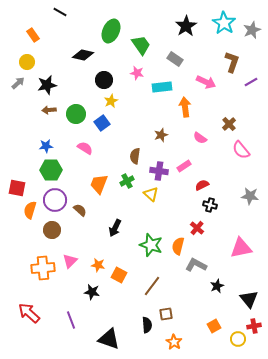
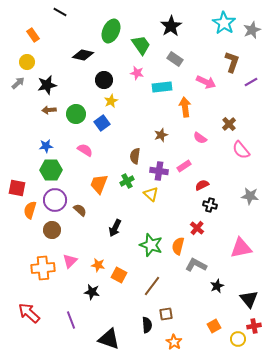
black star at (186, 26): moved 15 px left
pink semicircle at (85, 148): moved 2 px down
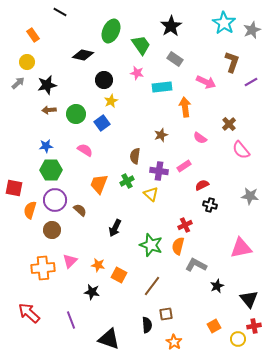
red square at (17, 188): moved 3 px left
red cross at (197, 228): moved 12 px left, 3 px up; rotated 24 degrees clockwise
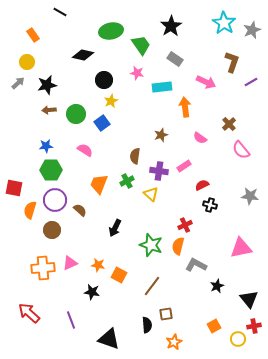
green ellipse at (111, 31): rotated 55 degrees clockwise
pink triangle at (70, 261): moved 2 px down; rotated 21 degrees clockwise
orange star at (174, 342): rotated 14 degrees clockwise
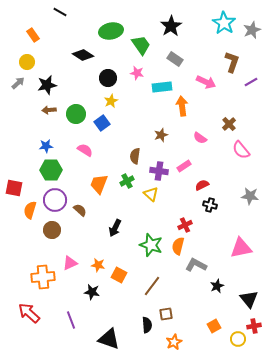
black diamond at (83, 55): rotated 20 degrees clockwise
black circle at (104, 80): moved 4 px right, 2 px up
orange arrow at (185, 107): moved 3 px left, 1 px up
orange cross at (43, 268): moved 9 px down
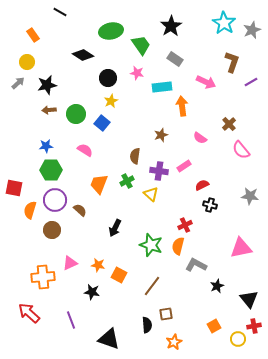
blue square at (102, 123): rotated 14 degrees counterclockwise
